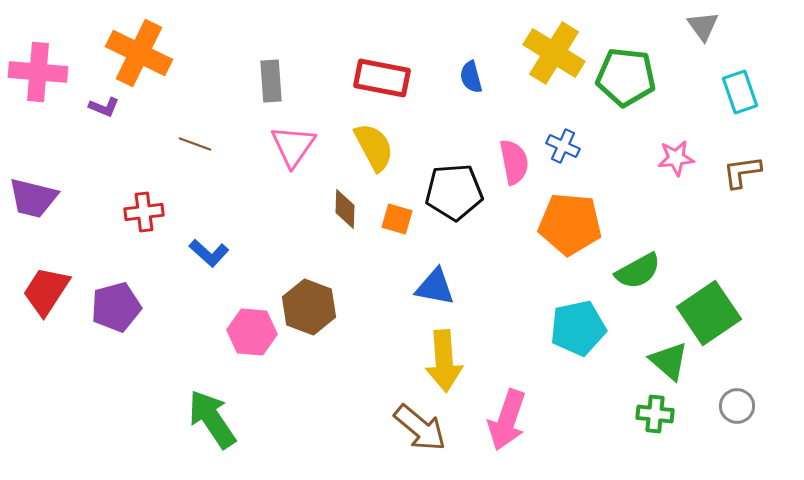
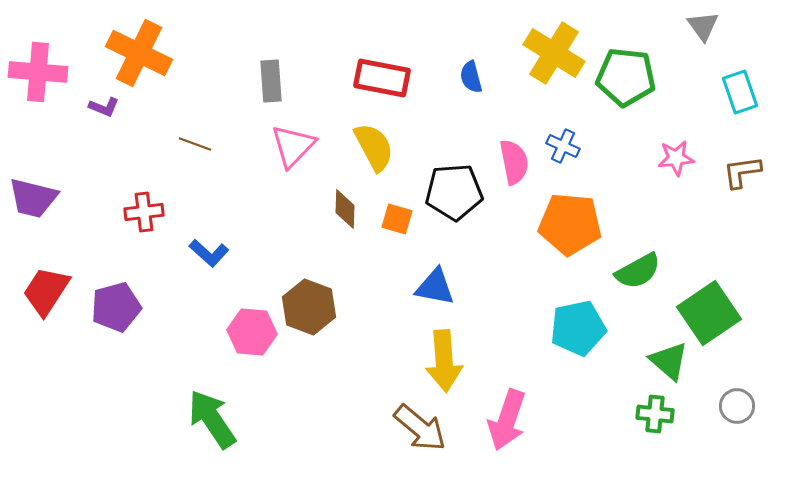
pink triangle: rotated 9 degrees clockwise
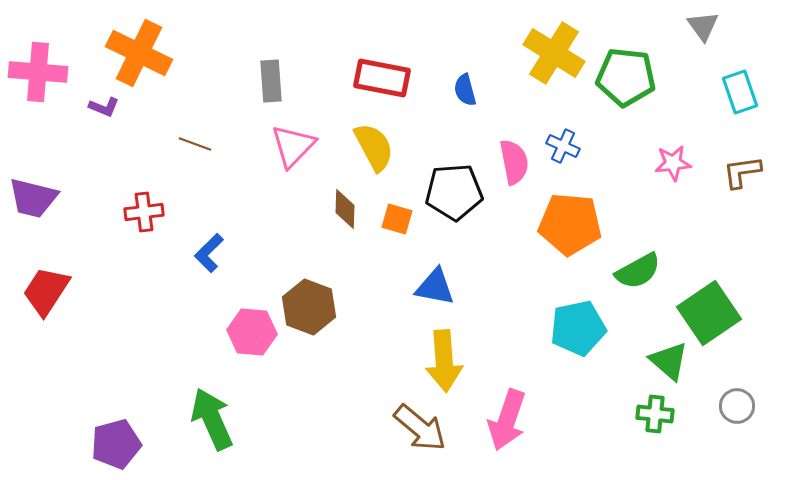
blue semicircle: moved 6 px left, 13 px down
pink star: moved 3 px left, 5 px down
blue L-shape: rotated 93 degrees clockwise
purple pentagon: moved 137 px down
green arrow: rotated 10 degrees clockwise
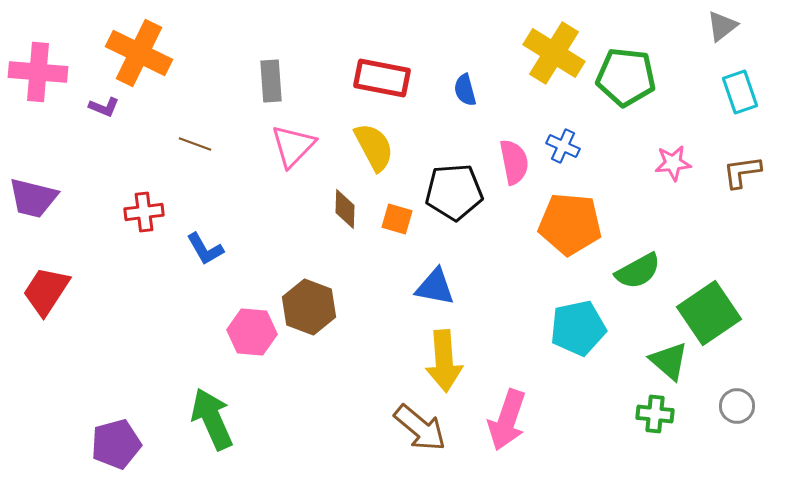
gray triangle: moved 19 px right; rotated 28 degrees clockwise
blue L-shape: moved 4 px left, 4 px up; rotated 75 degrees counterclockwise
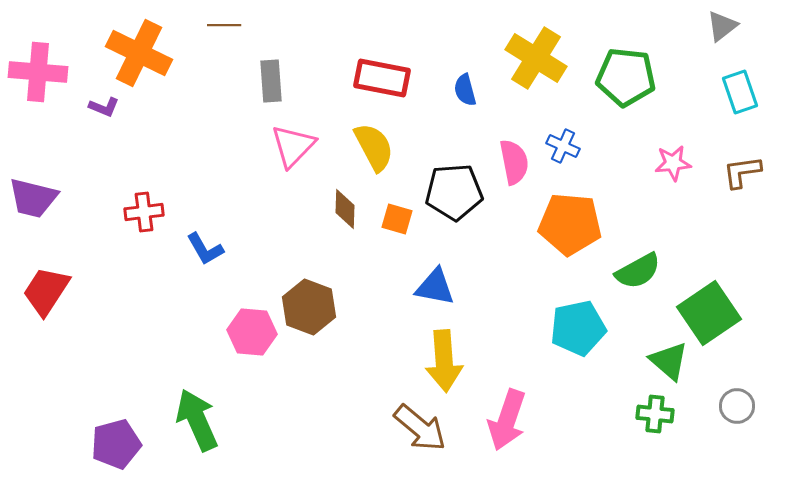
yellow cross: moved 18 px left, 5 px down
brown line: moved 29 px right, 119 px up; rotated 20 degrees counterclockwise
green arrow: moved 15 px left, 1 px down
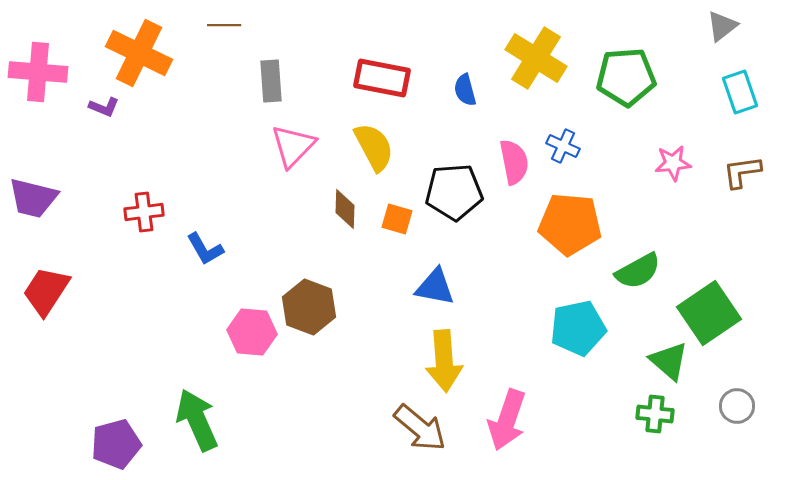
green pentagon: rotated 10 degrees counterclockwise
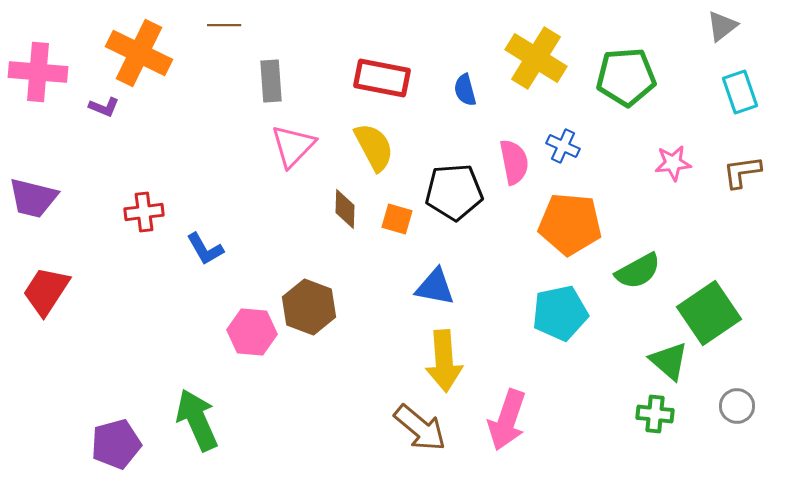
cyan pentagon: moved 18 px left, 15 px up
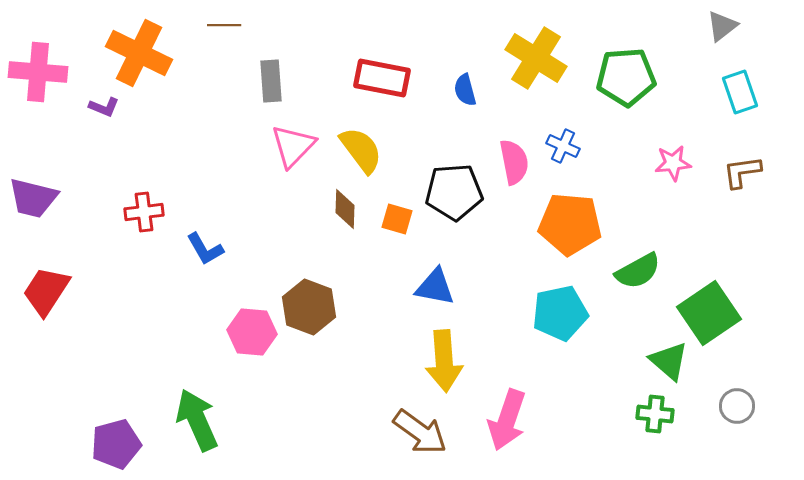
yellow semicircle: moved 13 px left, 3 px down; rotated 9 degrees counterclockwise
brown arrow: moved 4 px down; rotated 4 degrees counterclockwise
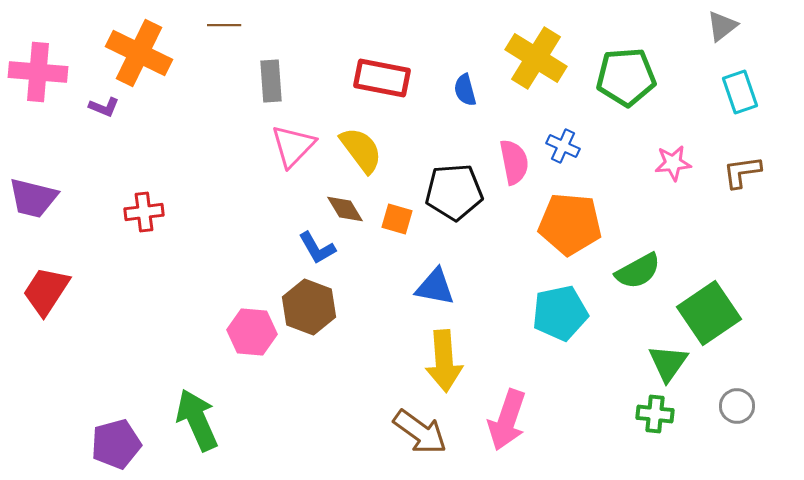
brown diamond: rotated 33 degrees counterclockwise
blue L-shape: moved 112 px right, 1 px up
green triangle: moved 1 px left, 2 px down; rotated 24 degrees clockwise
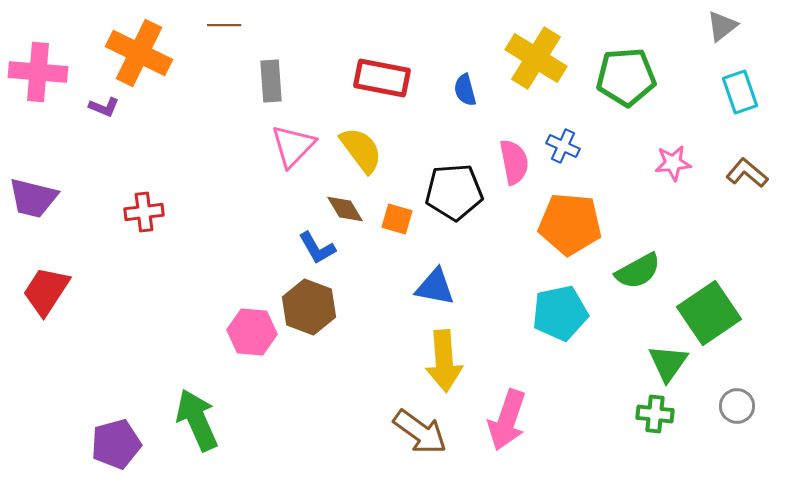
brown L-shape: moved 5 px right, 1 px down; rotated 48 degrees clockwise
